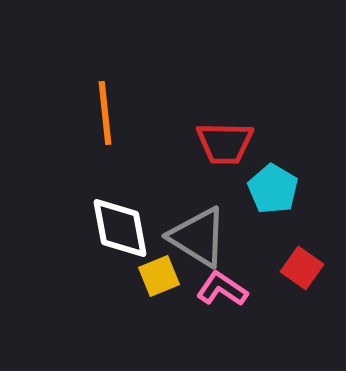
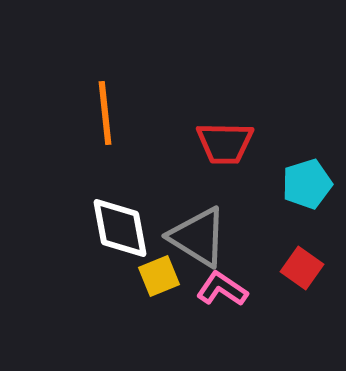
cyan pentagon: moved 34 px right, 5 px up; rotated 24 degrees clockwise
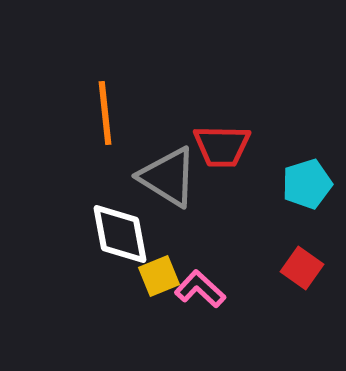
red trapezoid: moved 3 px left, 3 px down
white diamond: moved 6 px down
gray triangle: moved 30 px left, 60 px up
pink L-shape: moved 22 px left; rotated 9 degrees clockwise
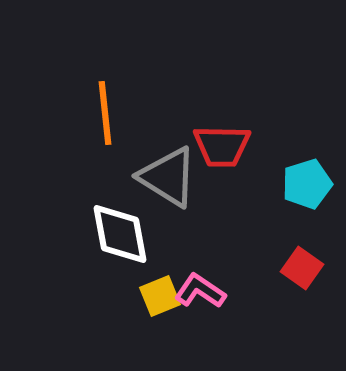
yellow square: moved 1 px right, 20 px down
pink L-shape: moved 2 px down; rotated 9 degrees counterclockwise
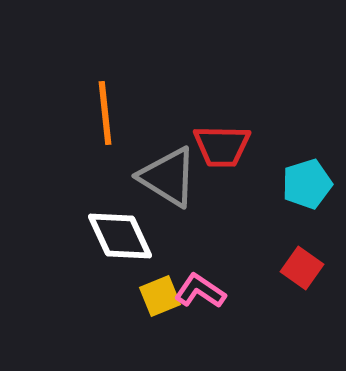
white diamond: moved 2 px down; rotated 14 degrees counterclockwise
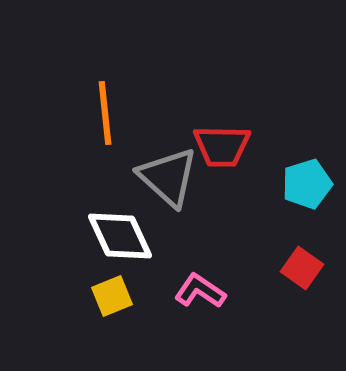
gray triangle: rotated 10 degrees clockwise
yellow square: moved 48 px left
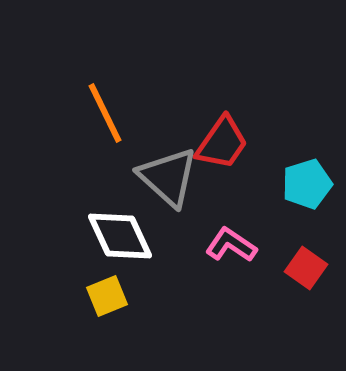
orange line: rotated 20 degrees counterclockwise
red trapezoid: moved 3 px up; rotated 56 degrees counterclockwise
red square: moved 4 px right
pink L-shape: moved 31 px right, 46 px up
yellow square: moved 5 px left
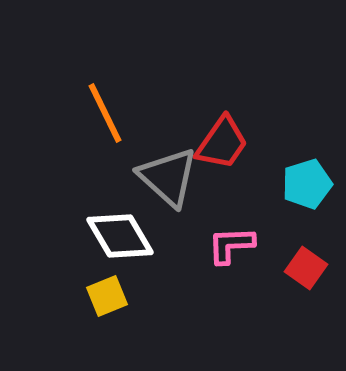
white diamond: rotated 6 degrees counterclockwise
pink L-shape: rotated 36 degrees counterclockwise
